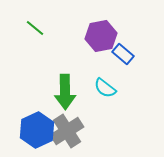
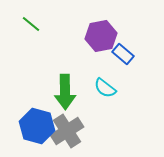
green line: moved 4 px left, 4 px up
blue hexagon: moved 4 px up; rotated 20 degrees counterclockwise
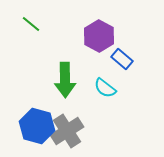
purple hexagon: moved 2 px left; rotated 20 degrees counterclockwise
blue rectangle: moved 1 px left, 5 px down
green arrow: moved 12 px up
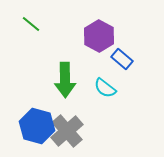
gray cross: rotated 8 degrees counterclockwise
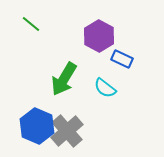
blue rectangle: rotated 15 degrees counterclockwise
green arrow: moved 1 px left, 1 px up; rotated 32 degrees clockwise
blue hexagon: rotated 8 degrees clockwise
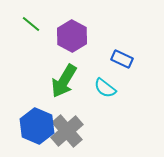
purple hexagon: moved 27 px left
green arrow: moved 2 px down
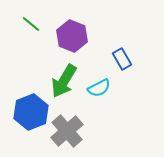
purple hexagon: rotated 8 degrees counterclockwise
blue rectangle: rotated 35 degrees clockwise
cyan semicircle: moved 6 px left; rotated 65 degrees counterclockwise
blue hexagon: moved 6 px left, 14 px up; rotated 16 degrees clockwise
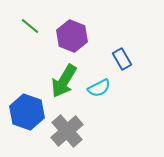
green line: moved 1 px left, 2 px down
blue hexagon: moved 4 px left; rotated 20 degrees counterclockwise
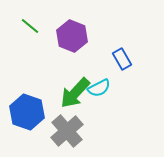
green arrow: moved 11 px right, 12 px down; rotated 12 degrees clockwise
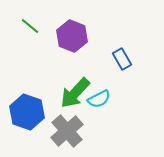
cyan semicircle: moved 11 px down
